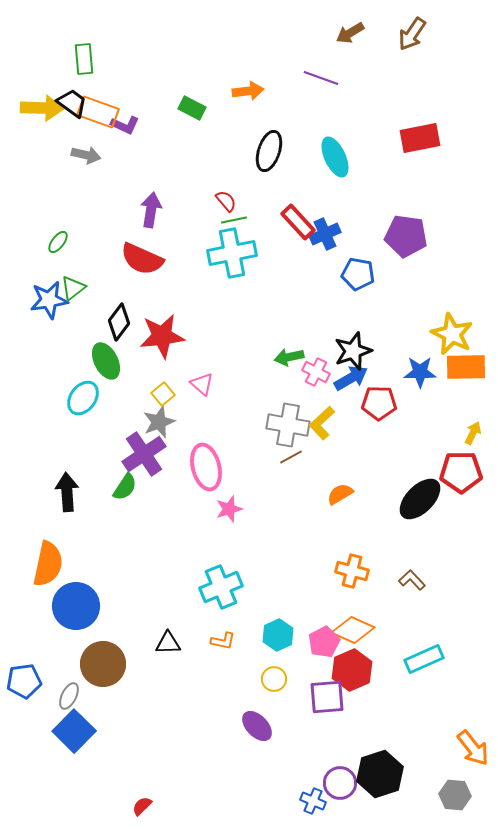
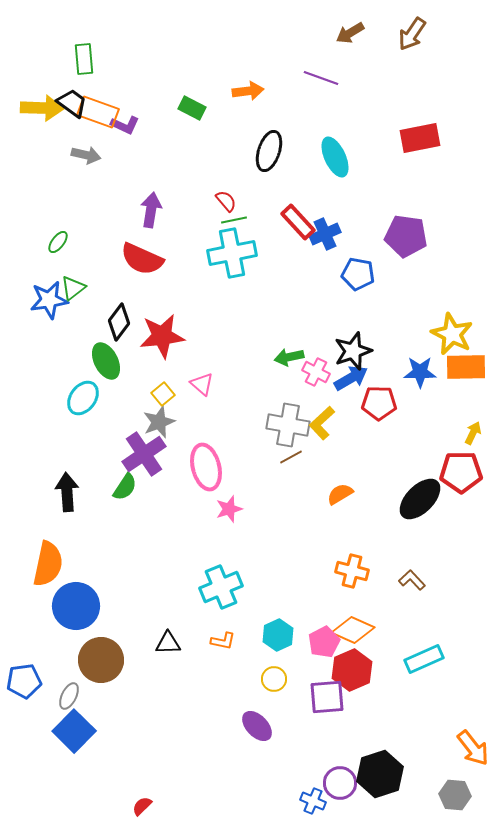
brown circle at (103, 664): moved 2 px left, 4 px up
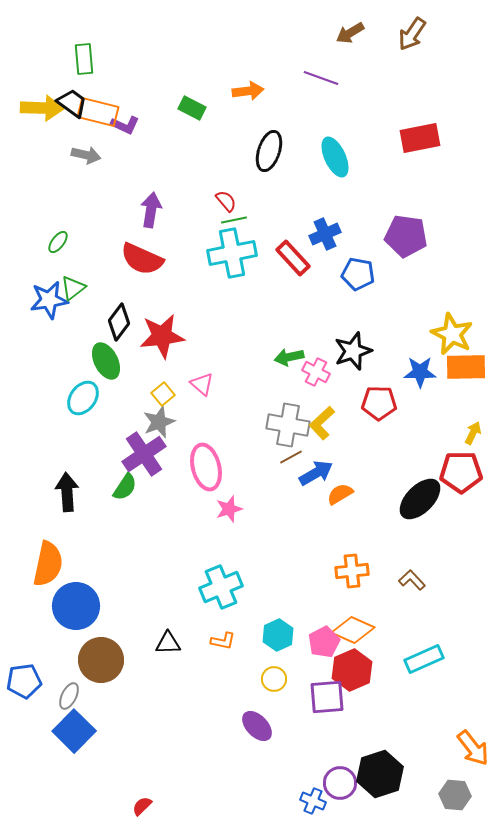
orange rectangle at (98, 112): rotated 6 degrees counterclockwise
red rectangle at (298, 222): moved 5 px left, 36 px down
blue arrow at (351, 378): moved 35 px left, 95 px down
orange cross at (352, 571): rotated 20 degrees counterclockwise
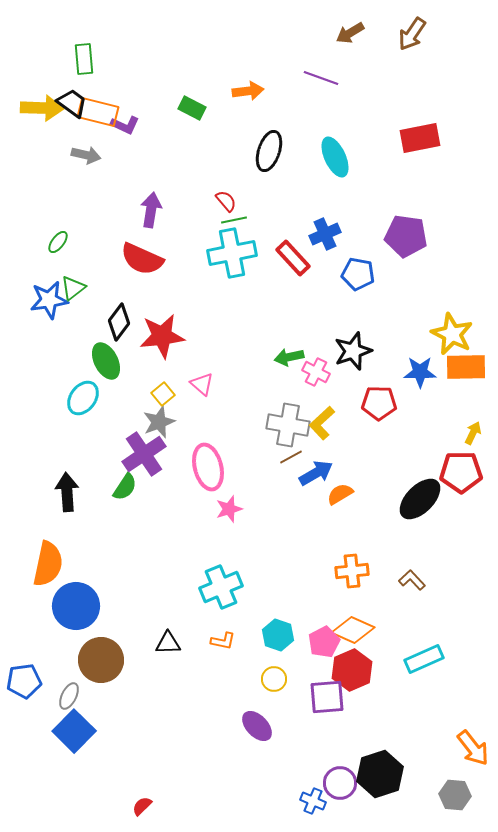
pink ellipse at (206, 467): moved 2 px right
cyan hexagon at (278, 635): rotated 16 degrees counterclockwise
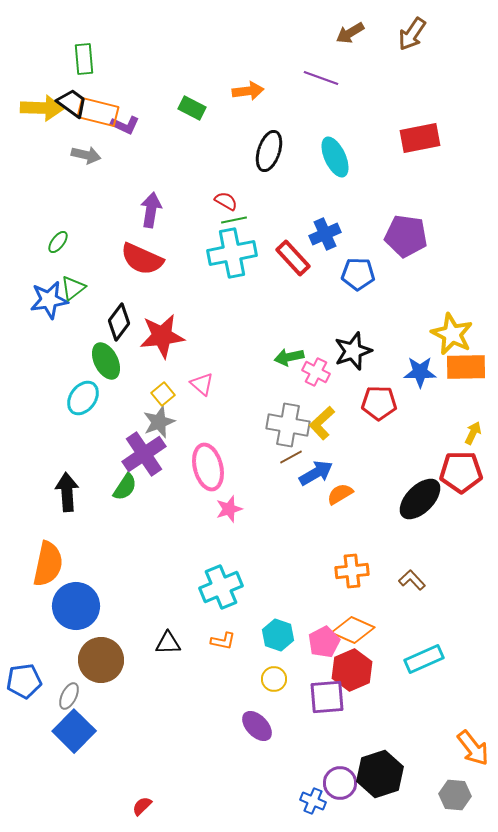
red semicircle at (226, 201): rotated 20 degrees counterclockwise
blue pentagon at (358, 274): rotated 8 degrees counterclockwise
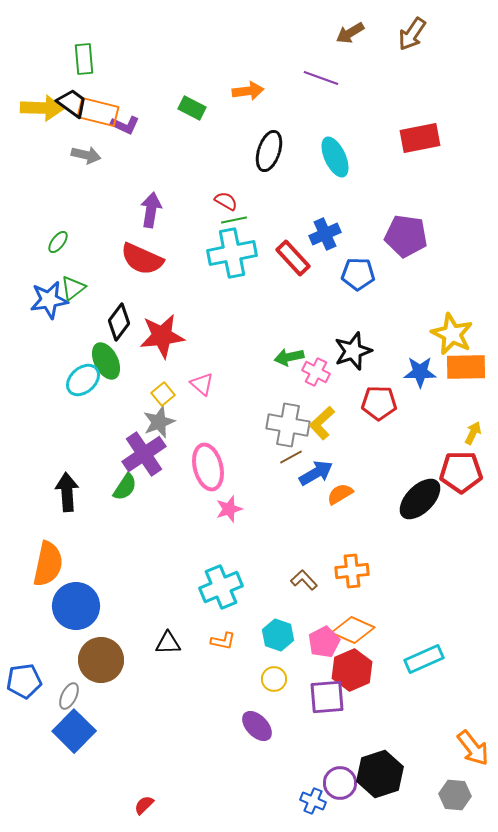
cyan ellipse at (83, 398): moved 18 px up; rotated 12 degrees clockwise
brown L-shape at (412, 580): moved 108 px left
red semicircle at (142, 806): moved 2 px right, 1 px up
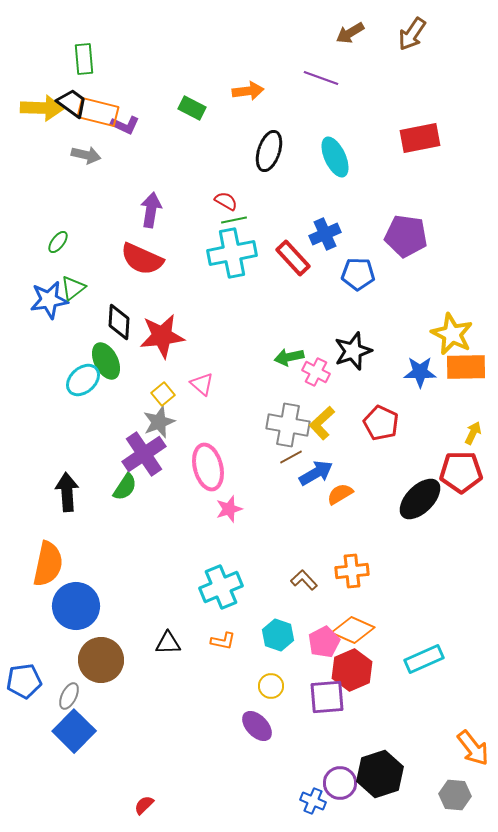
black diamond at (119, 322): rotated 33 degrees counterclockwise
red pentagon at (379, 403): moved 2 px right, 20 px down; rotated 24 degrees clockwise
yellow circle at (274, 679): moved 3 px left, 7 px down
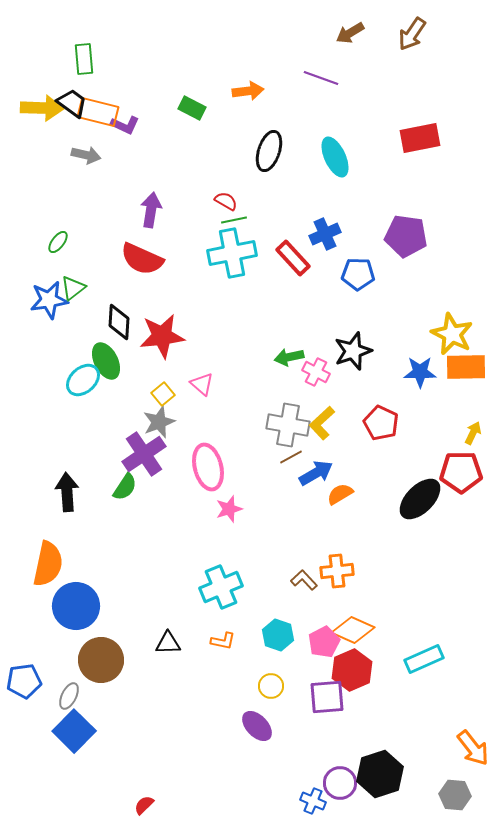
orange cross at (352, 571): moved 15 px left
